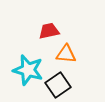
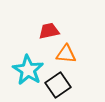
cyan star: rotated 16 degrees clockwise
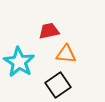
cyan star: moved 9 px left, 8 px up
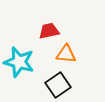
cyan star: rotated 16 degrees counterclockwise
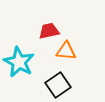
orange triangle: moved 3 px up
cyan star: rotated 12 degrees clockwise
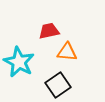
orange triangle: moved 1 px right, 1 px down
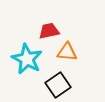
cyan star: moved 8 px right, 3 px up
